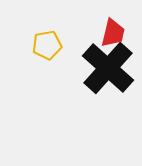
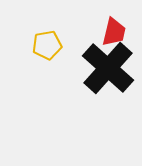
red trapezoid: moved 1 px right, 1 px up
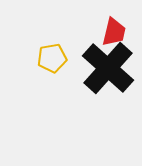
yellow pentagon: moved 5 px right, 13 px down
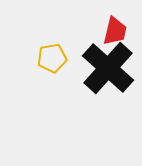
red trapezoid: moved 1 px right, 1 px up
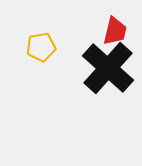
yellow pentagon: moved 11 px left, 11 px up
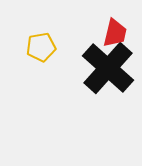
red trapezoid: moved 2 px down
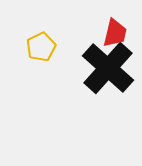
yellow pentagon: rotated 16 degrees counterclockwise
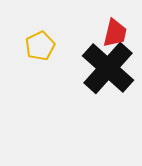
yellow pentagon: moved 1 px left, 1 px up
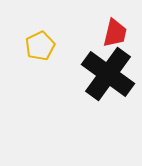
black cross: moved 6 px down; rotated 6 degrees counterclockwise
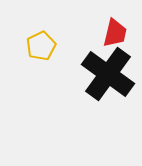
yellow pentagon: moved 1 px right
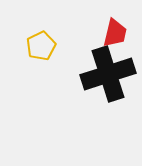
black cross: rotated 36 degrees clockwise
